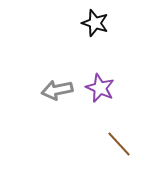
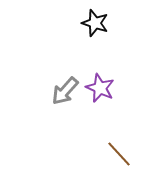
gray arrow: moved 8 px right, 1 px down; rotated 36 degrees counterclockwise
brown line: moved 10 px down
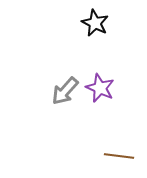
black star: rotated 8 degrees clockwise
brown line: moved 2 px down; rotated 40 degrees counterclockwise
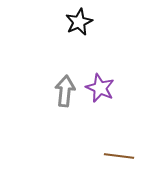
black star: moved 16 px left, 1 px up; rotated 20 degrees clockwise
gray arrow: rotated 144 degrees clockwise
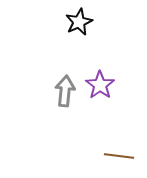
purple star: moved 3 px up; rotated 12 degrees clockwise
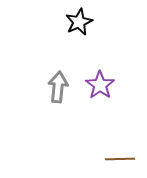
gray arrow: moved 7 px left, 4 px up
brown line: moved 1 px right, 3 px down; rotated 8 degrees counterclockwise
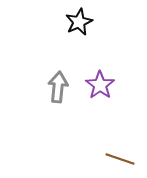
brown line: rotated 20 degrees clockwise
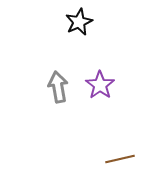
gray arrow: rotated 16 degrees counterclockwise
brown line: rotated 32 degrees counterclockwise
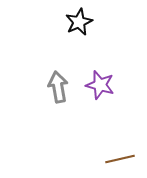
purple star: rotated 20 degrees counterclockwise
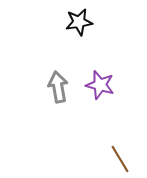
black star: rotated 16 degrees clockwise
brown line: rotated 72 degrees clockwise
